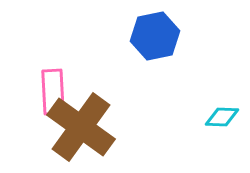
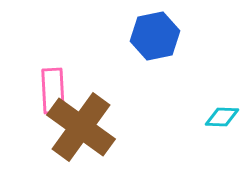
pink rectangle: moved 1 px up
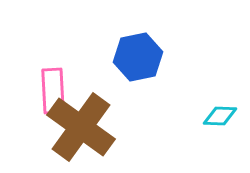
blue hexagon: moved 17 px left, 21 px down
cyan diamond: moved 2 px left, 1 px up
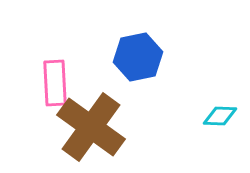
pink rectangle: moved 2 px right, 8 px up
brown cross: moved 10 px right
